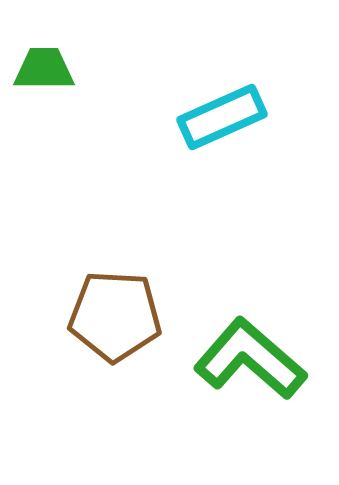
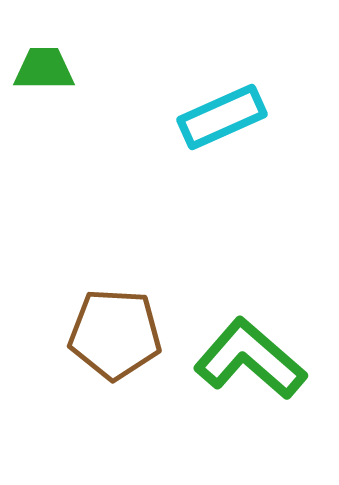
brown pentagon: moved 18 px down
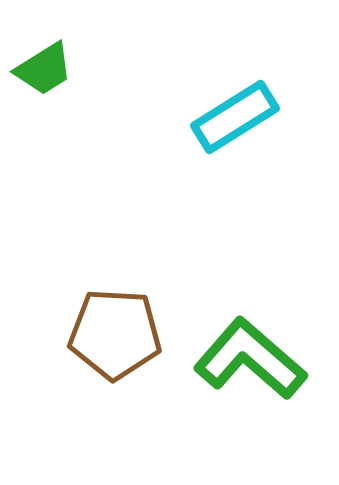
green trapezoid: rotated 148 degrees clockwise
cyan rectangle: moved 13 px right; rotated 8 degrees counterclockwise
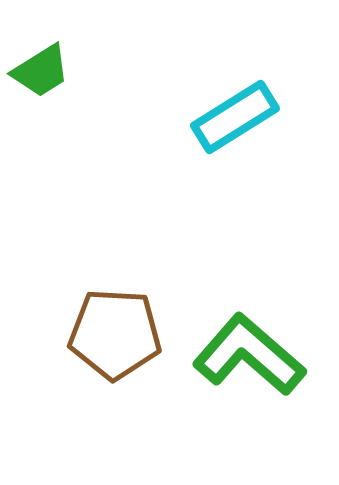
green trapezoid: moved 3 px left, 2 px down
green L-shape: moved 1 px left, 4 px up
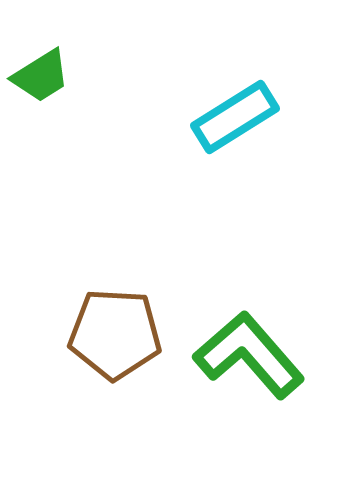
green trapezoid: moved 5 px down
green L-shape: rotated 8 degrees clockwise
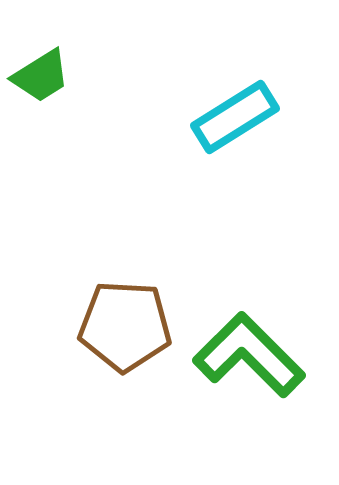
brown pentagon: moved 10 px right, 8 px up
green L-shape: rotated 4 degrees counterclockwise
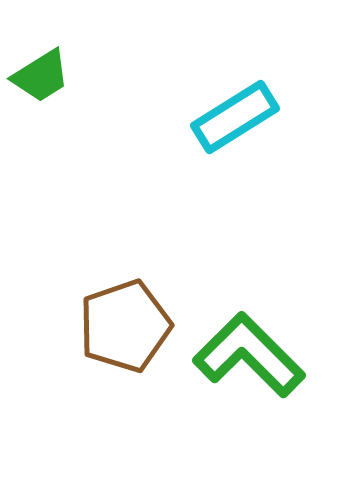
brown pentagon: rotated 22 degrees counterclockwise
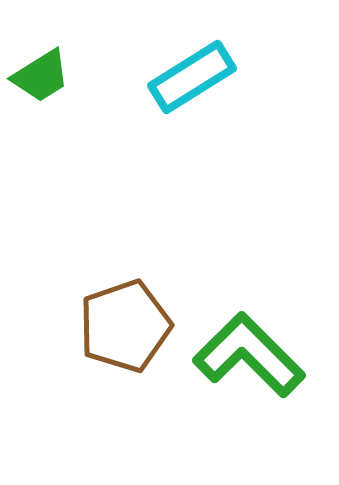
cyan rectangle: moved 43 px left, 40 px up
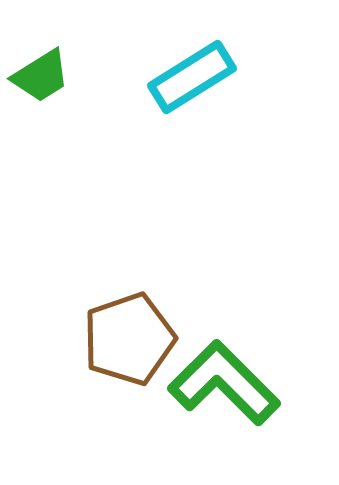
brown pentagon: moved 4 px right, 13 px down
green L-shape: moved 25 px left, 28 px down
